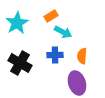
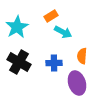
cyan star: moved 4 px down
blue cross: moved 1 px left, 8 px down
black cross: moved 1 px left, 1 px up
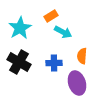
cyan star: moved 3 px right, 1 px down
